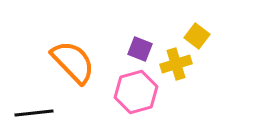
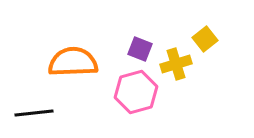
yellow square: moved 8 px right, 3 px down; rotated 15 degrees clockwise
orange semicircle: rotated 48 degrees counterclockwise
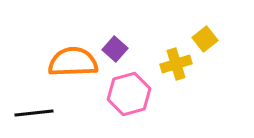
purple square: moved 25 px left; rotated 20 degrees clockwise
pink hexagon: moved 7 px left, 2 px down
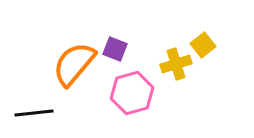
yellow square: moved 2 px left, 6 px down
purple square: rotated 20 degrees counterclockwise
orange semicircle: moved 1 px right, 2 px down; rotated 48 degrees counterclockwise
pink hexagon: moved 3 px right, 1 px up
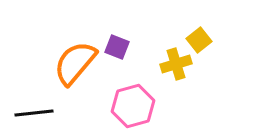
yellow square: moved 4 px left, 5 px up
purple square: moved 2 px right, 2 px up
orange semicircle: moved 1 px right, 1 px up
pink hexagon: moved 1 px right, 13 px down
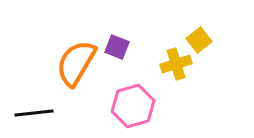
orange semicircle: moved 1 px right; rotated 9 degrees counterclockwise
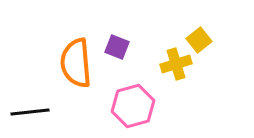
orange semicircle: rotated 36 degrees counterclockwise
black line: moved 4 px left, 1 px up
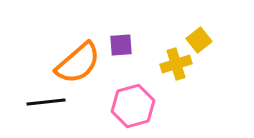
purple square: moved 4 px right, 2 px up; rotated 25 degrees counterclockwise
orange semicircle: moved 2 px right; rotated 126 degrees counterclockwise
black line: moved 16 px right, 10 px up
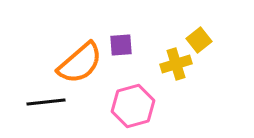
orange semicircle: moved 2 px right
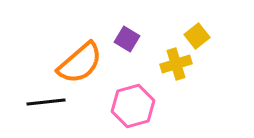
yellow square: moved 2 px left, 4 px up
purple square: moved 6 px right, 6 px up; rotated 35 degrees clockwise
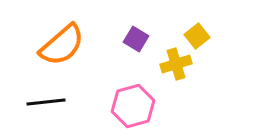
purple square: moved 9 px right
orange semicircle: moved 18 px left, 18 px up
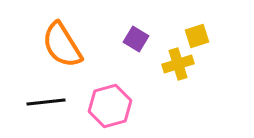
yellow square: rotated 20 degrees clockwise
orange semicircle: rotated 99 degrees clockwise
yellow cross: moved 2 px right
pink hexagon: moved 23 px left
